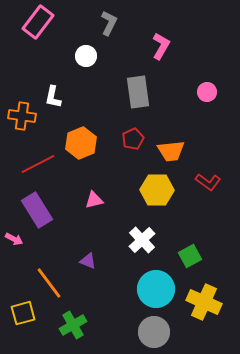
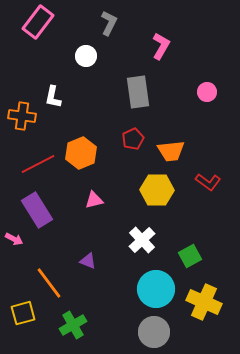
orange hexagon: moved 10 px down
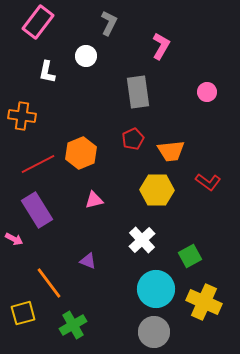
white L-shape: moved 6 px left, 25 px up
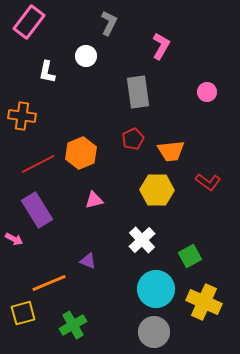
pink rectangle: moved 9 px left
orange line: rotated 76 degrees counterclockwise
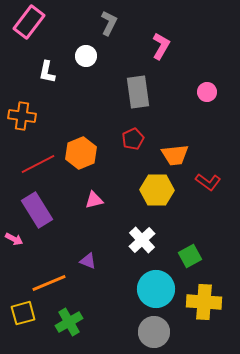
orange trapezoid: moved 4 px right, 4 px down
yellow cross: rotated 20 degrees counterclockwise
green cross: moved 4 px left, 3 px up
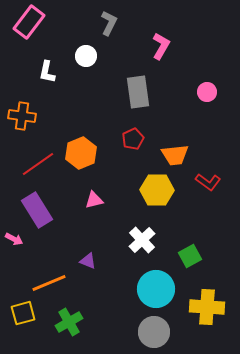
red line: rotated 8 degrees counterclockwise
yellow cross: moved 3 px right, 5 px down
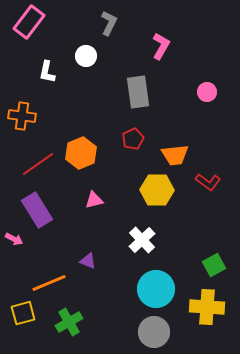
green square: moved 24 px right, 9 px down
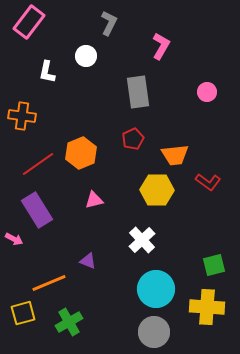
green square: rotated 15 degrees clockwise
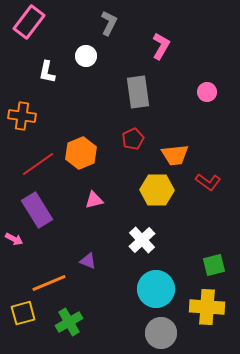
gray circle: moved 7 px right, 1 px down
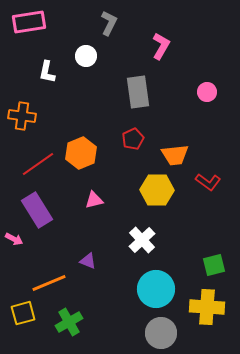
pink rectangle: rotated 44 degrees clockwise
